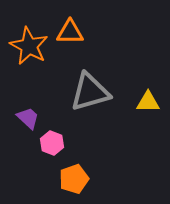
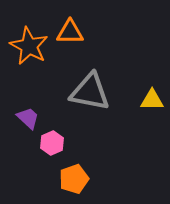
gray triangle: rotated 27 degrees clockwise
yellow triangle: moved 4 px right, 2 px up
pink hexagon: rotated 15 degrees clockwise
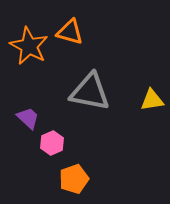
orange triangle: rotated 16 degrees clockwise
yellow triangle: rotated 10 degrees counterclockwise
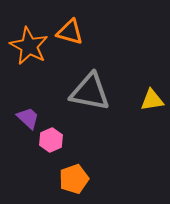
pink hexagon: moved 1 px left, 3 px up
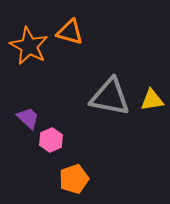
gray triangle: moved 20 px right, 5 px down
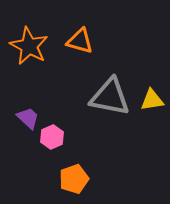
orange triangle: moved 10 px right, 9 px down
pink hexagon: moved 1 px right, 3 px up
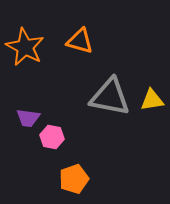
orange star: moved 4 px left, 1 px down
purple trapezoid: rotated 145 degrees clockwise
pink hexagon: rotated 25 degrees counterclockwise
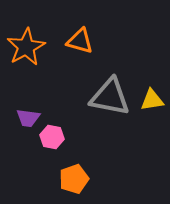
orange star: moved 1 px right; rotated 15 degrees clockwise
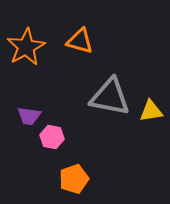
yellow triangle: moved 1 px left, 11 px down
purple trapezoid: moved 1 px right, 2 px up
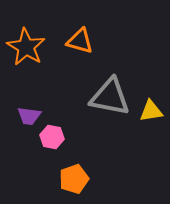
orange star: rotated 12 degrees counterclockwise
